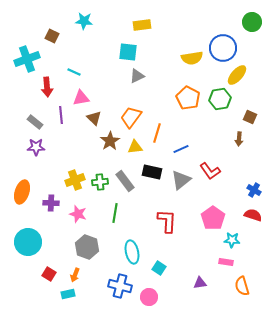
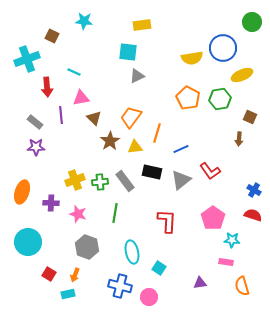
yellow ellipse at (237, 75): moved 5 px right; rotated 25 degrees clockwise
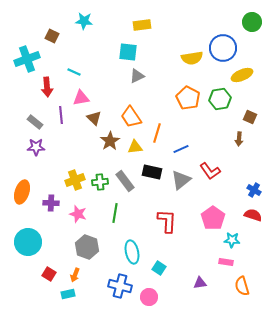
orange trapezoid at (131, 117): rotated 70 degrees counterclockwise
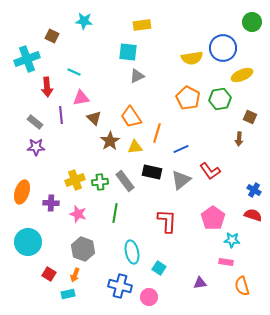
gray hexagon at (87, 247): moved 4 px left, 2 px down
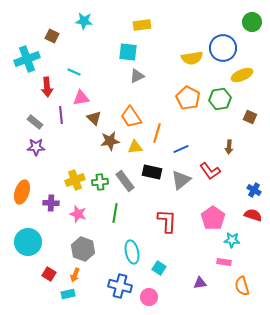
brown arrow at (239, 139): moved 10 px left, 8 px down
brown star at (110, 141): rotated 24 degrees clockwise
pink rectangle at (226, 262): moved 2 px left
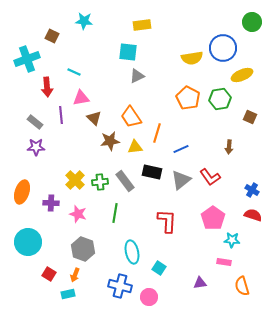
red L-shape at (210, 171): moved 6 px down
yellow cross at (75, 180): rotated 24 degrees counterclockwise
blue cross at (254, 190): moved 2 px left
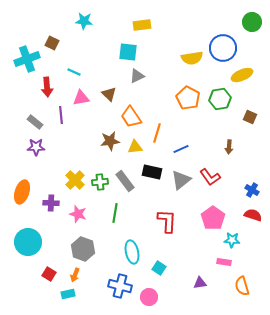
brown square at (52, 36): moved 7 px down
brown triangle at (94, 118): moved 15 px right, 24 px up
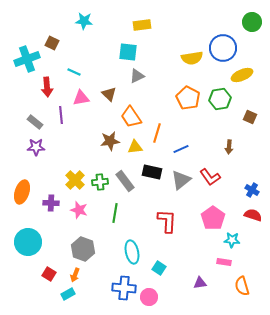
pink star at (78, 214): moved 1 px right, 4 px up
blue cross at (120, 286): moved 4 px right, 2 px down; rotated 10 degrees counterclockwise
cyan rectangle at (68, 294): rotated 16 degrees counterclockwise
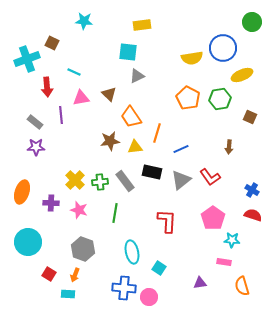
cyan rectangle at (68, 294): rotated 32 degrees clockwise
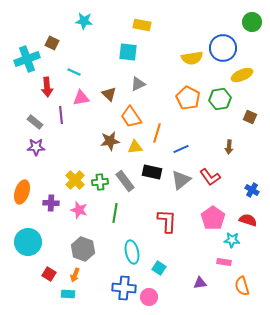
yellow rectangle at (142, 25): rotated 18 degrees clockwise
gray triangle at (137, 76): moved 1 px right, 8 px down
red semicircle at (253, 215): moved 5 px left, 5 px down
